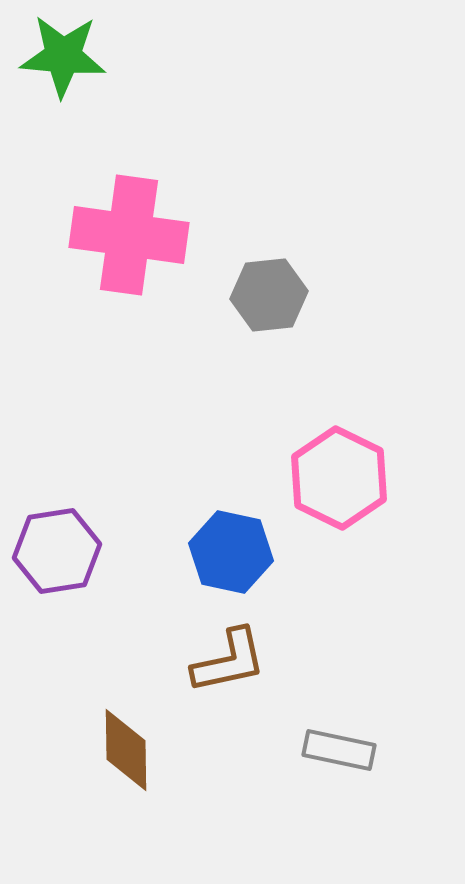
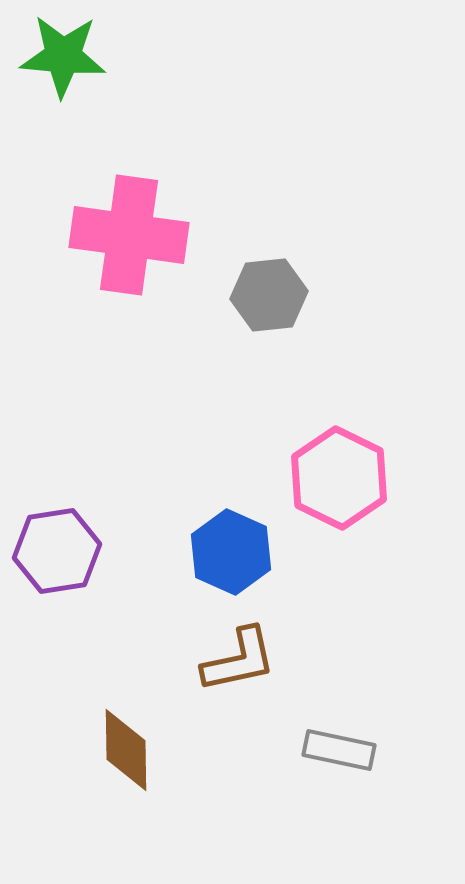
blue hexagon: rotated 12 degrees clockwise
brown L-shape: moved 10 px right, 1 px up
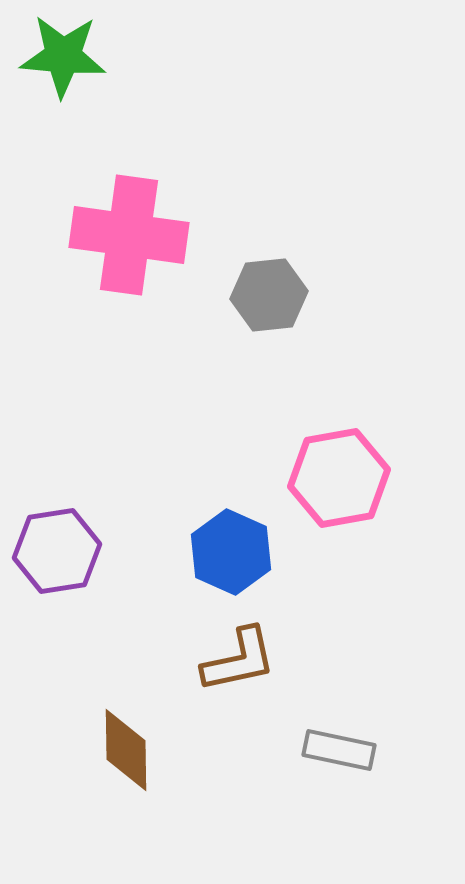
pink hexagon: rotated 24 degrees clockwise
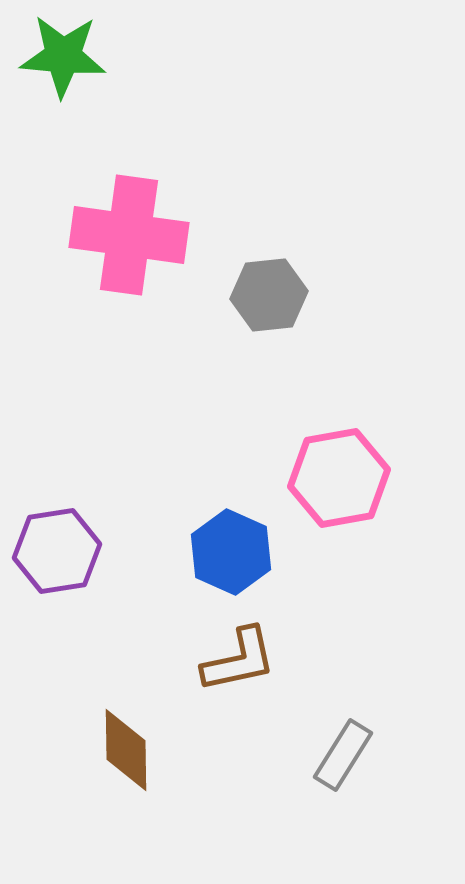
gray rectangle: moved 4 px right, 5 px down; rotated 70 degrees counterclockwise
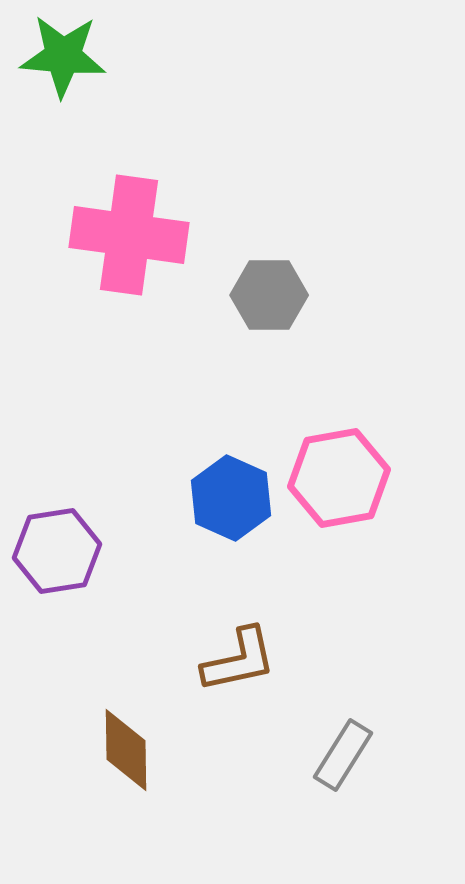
gray hexagon: rotated 6 degrees clockwise
blue hexagon: moved 54 px up
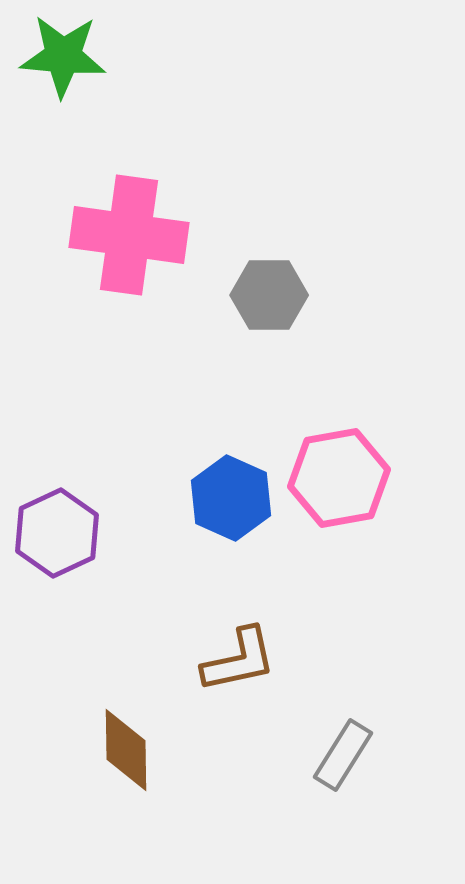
purple hexagon: moved 18 px up; rotated 16 degrees counterclockwise
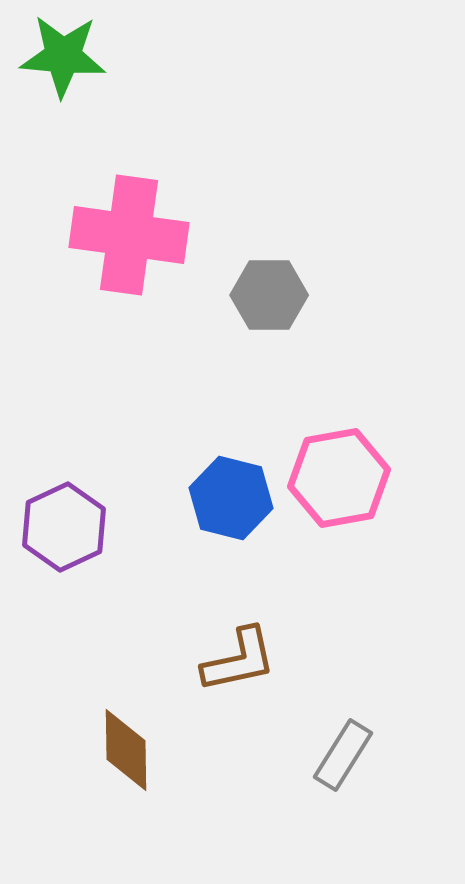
blue hexagon: rotated 10 degrees counterclockwise
purple hexagon: moved 7 px right, 6 px up
